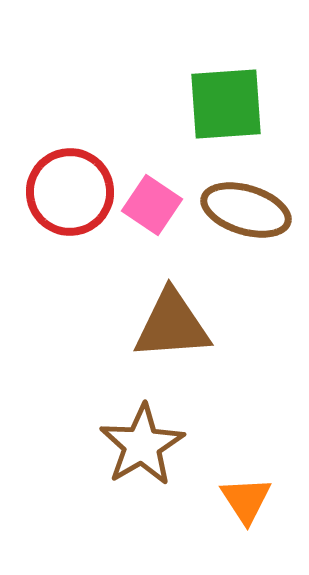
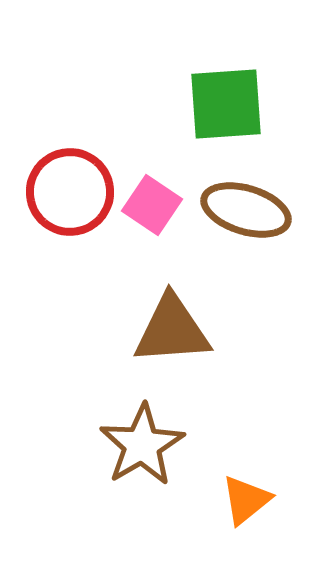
brown triangle: moved 5 px down
orange triangle: rotated 24 degrees clockwise
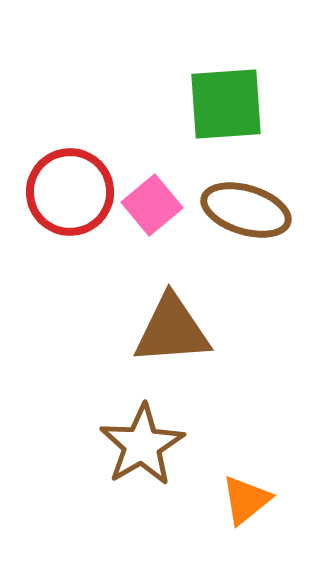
pink square: rotated 16 degrees clockwise
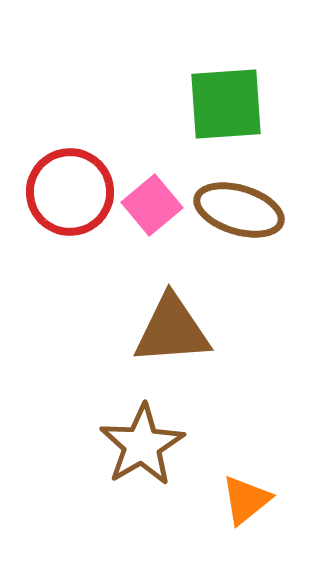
brown ellipse: moved 7 px left
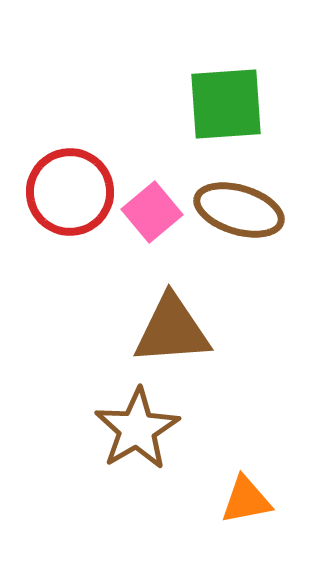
pink square: moved 7 px down
brown star: moved 5 px left, 16 px up
orange triangle: rotated 28 degrees clockwise
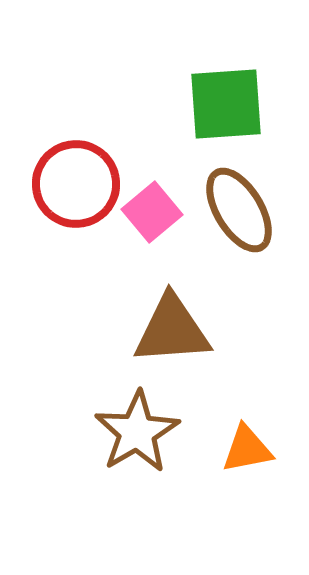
red circle: moved 6 px right, 8 px up
brown ellipse: rotated 42 degrees clockwise
brown star: moved 3 px down
orange triangle: moved 1 px right, 51 px up
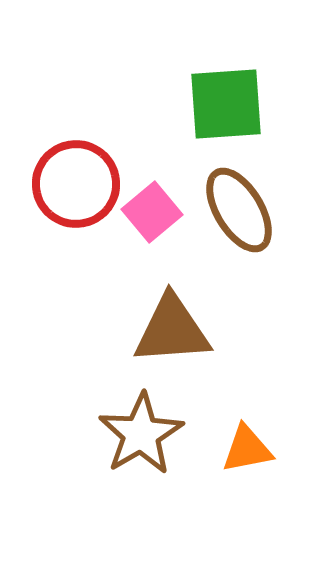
brown star: moved 4 px right, 2 px down
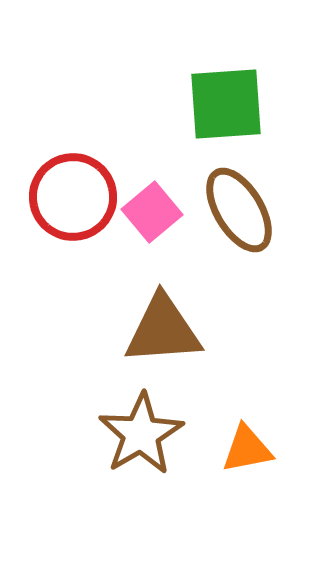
red circle: moved 3 px left, 13 px down
brown triangle: moved 9 px left
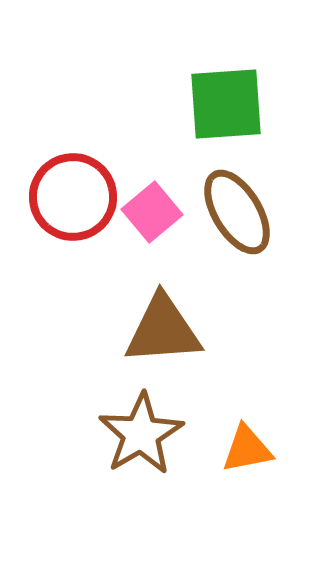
brown ellipse: moved 2 px left, 2 px down
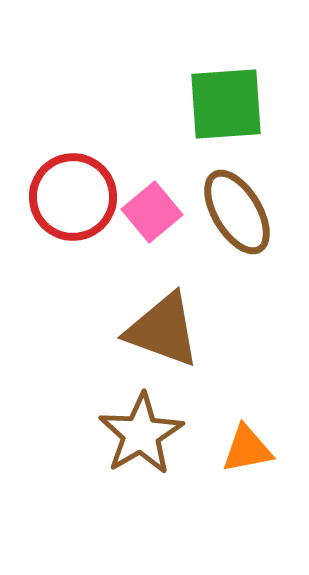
brown triangle: rotated 24 degrees clockwise
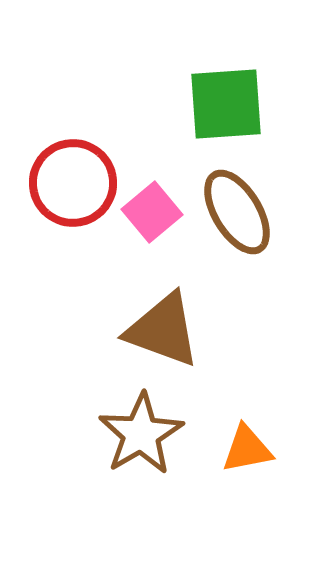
red circle: moved 14 px up
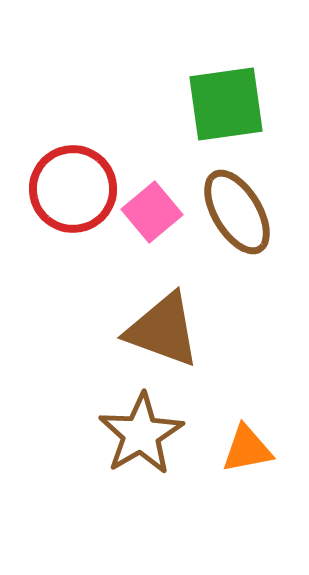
green square: rotated 4 degrees counterclockwise
red circle: moved 6 px down
